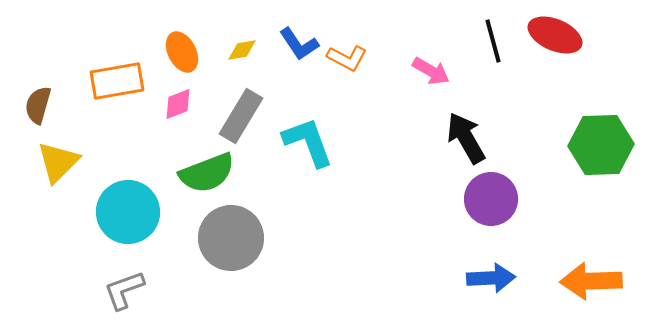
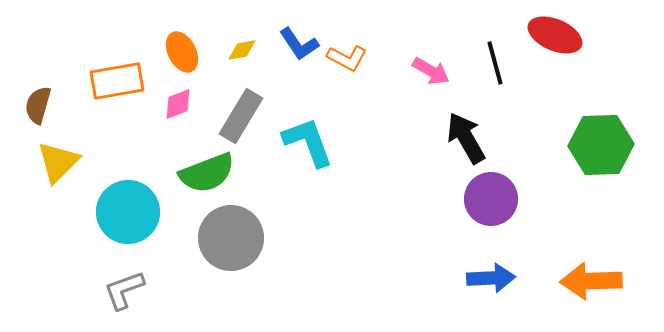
black line: moved 2 px right, 22 px down
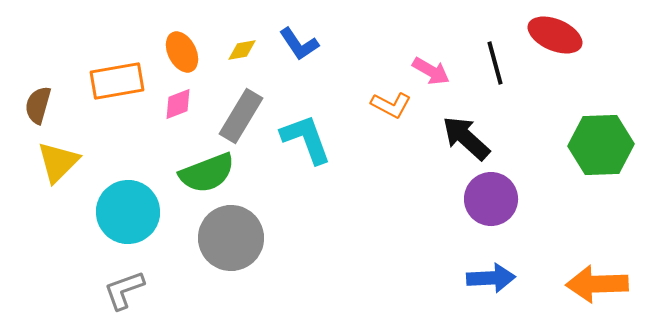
orange L-shape: moved 44 px right, 47 px down
black arrow: rotated 18 degrees counterclockwise
cyan L-shape: moved 2 px left, 3 px up
orange arrow: moved 6 px right, 3 px down
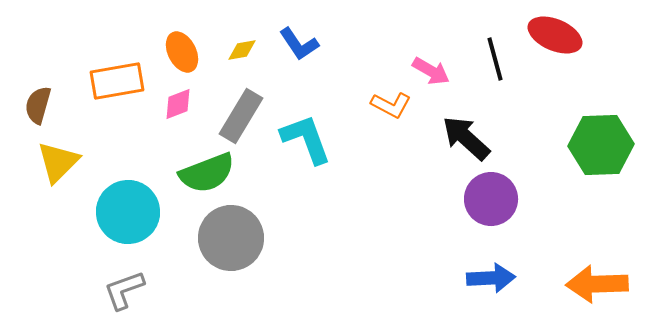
black line: moved 4 px up
